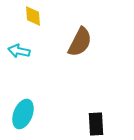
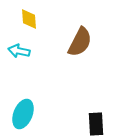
yellow diamond: moved 4 px left, 3 px down
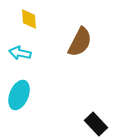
cyan arrow: moved 1 px right, 2 px down
cyan ellipse: moved 4 px left, 19 px up
black rectangle: rotated 40 degrees counterclockwise
